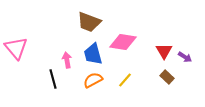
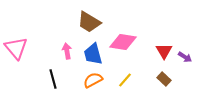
brown trapezoid: rotated 10 degrees clockwise
pink arrow: moved 9 px up
brown rectangle: moved 3 px left, 2 px down
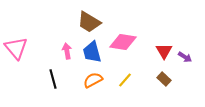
blue trapezoid: moved 1 px left, 2 px up
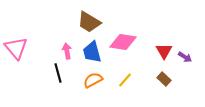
black line: moved 5 px right, 6 px up
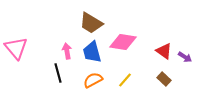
brown trapezoid: moved 2 px right, 1 px down
red triangle: rotated 24 degrees counterclockwise
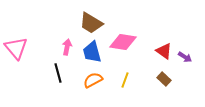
pink arrow: moved 4 px up; rotated 21 degrees clockwise
yellow line: rotated 21 degrees counterclockwise
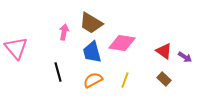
pink diamond: moved 1 px left, 1 px down
pink arrow: moved 3 px left, 15 px up
black line: moved 1 px up
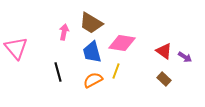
yellow line: moved 9 px left, 9 px up
